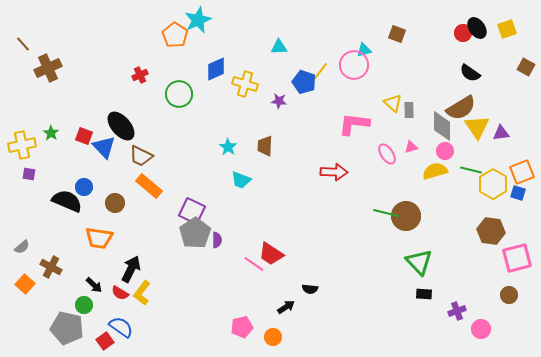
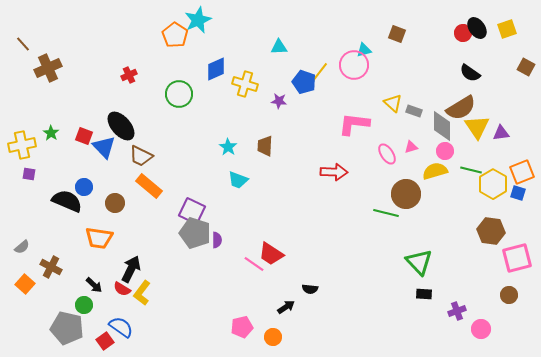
red cross at (140, 75): moved 11 px left
gray rectangle at (409, 110): moved 5 px right, 1 px down; rotated 70 degrees counterclockwise
cyan trapezoid at (241, 180): moved 3 px left
brown circle at (406, 216): moved 22 px up
gray pentagon at (195, 233): rotated 20 degrees counterclockwise
red semicircle at (120, 293): moved 2 px right, 4 px up
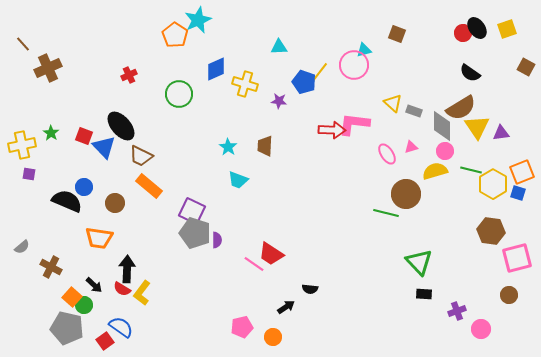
red arrow at (334, 172): moved 2 px left, 42 px up
black arrow at (131, 269): moved 4 px left; rotated 24 degrees counterclockwise
orange square at (25, 284): moved 47 px right, 13 px down
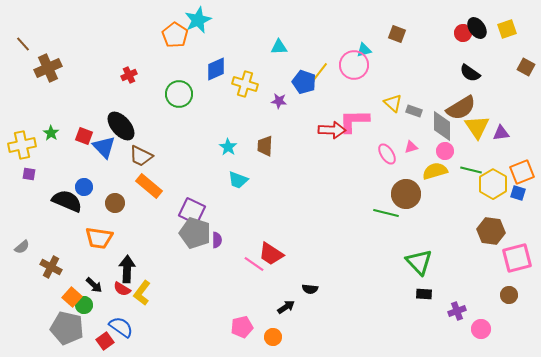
pink L-shape at (354, 124): moved 3 px up; rotated 8 degrees counterclockwise
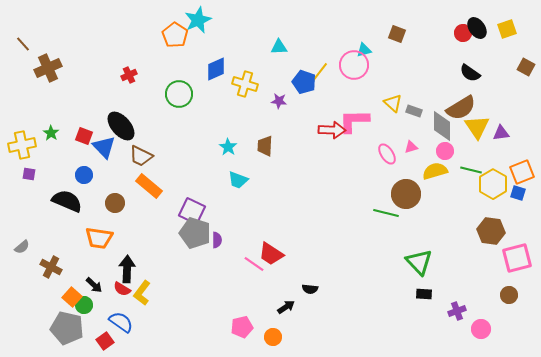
blue circle at (84, 187): moved 12 px up
blue semicircle at (121, 327): moved 5 px up
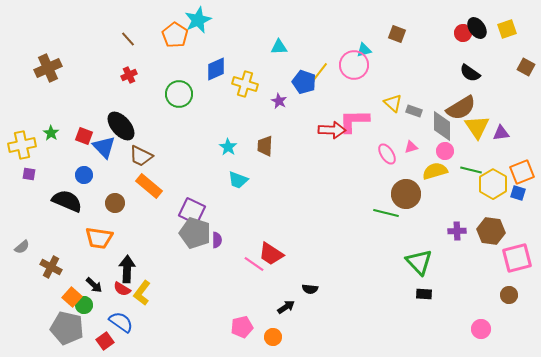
brown line at (23, 44): moved 105 px right, 5 px up
purple star at (279, 101): rotated 21 degrees clockwise
purple cross at (457, 311): moved 80 px up; rotated 18 degrees clockwise
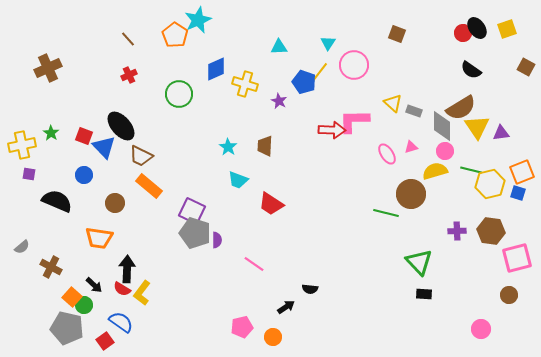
cyan triangle at (364, 50): moved 36 px left, 7 px up; rotated 42 degrees counterclockwise
black semicircle at (470, 73): moved 1 px right, 3 px up
yellow hexagon at (493, 184): moved 3 px left; rotated 16 degrees clockwise
brown circle at (406, 194): moved 5 px right
black semicircle at (67, 201): moved 10 px left
red trapezoid at (271, 254): moved 50 px up
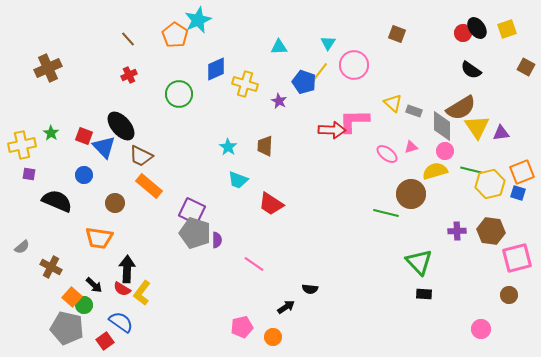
pink ellipse at (387, 154): rotated 20 degrees counterclockwise
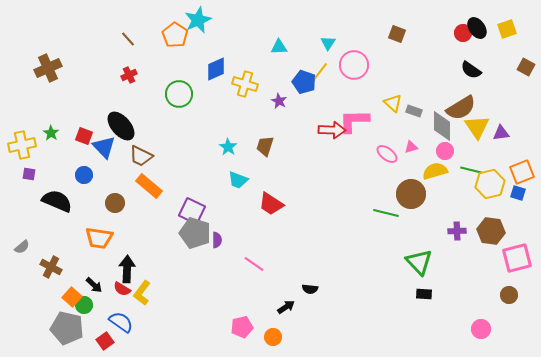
brown trapezoid at (265, 146): rotated 15 degrees clockwise
